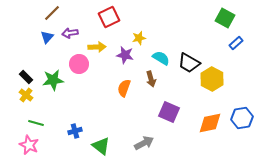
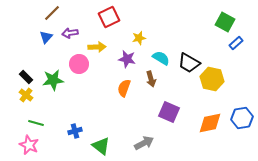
green square: moved 4 px down
blue triangle: moved 1 px left
purple star: moved 2 px right, 4 px down
yellow hexagon: rotated 15 degrees counterclockwise
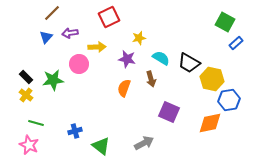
blue hexagon: moved 13 px left, 18 px up
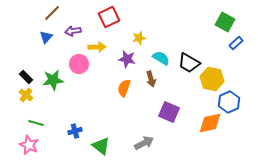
purple arrow: moved 3 px right, 2 px up
blue hexagon: moved 2 px down; rotated 15 degrees counterclockwise
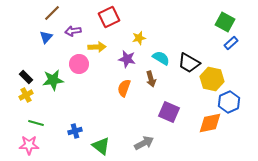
blue rectangle: moved 5 px left
yellow cross: rotated 24 degrees clockwise
pink star: rotated 24 degrees counterclockwise
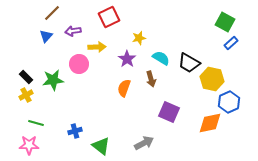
blue triangle: moved 1 px up
purple star: rotated 24 degrees clockwise
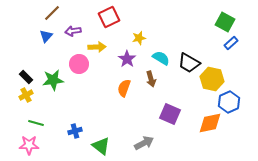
purple square: moved 1 px right, 2 px down
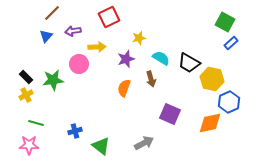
purple star: moved 1 px left; rotated 18 degrees clockwise
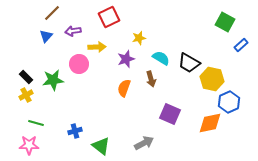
blue rectangle: moved 10 px right, 2 px down
